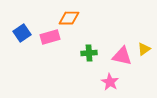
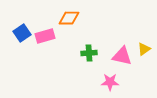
pink rectangle: moved 5 px left, 1 px up
pink star: rotated 30 degrees counterclockwise
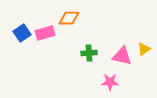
pink rectangle: moved 3 px up
